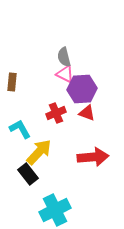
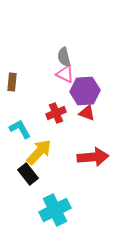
purple hexagon: moved 3 px right, 2 px down
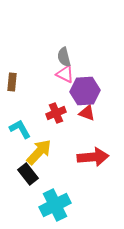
cyan cross: moved 5 px up
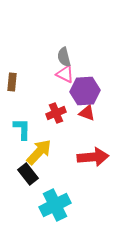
cyan L-shape: moved 2 px right; rotated 30 degrees clockwise
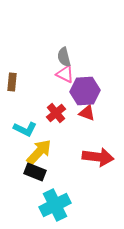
red cross: rotated 18 degrees counterclockwise
cyan L-shape: moved 3 px right; rotated 115 degrees clockwise
red arrow: moved 5 px right; rotated 12 degrees clockwise
black rectangle: moved 7 px right, 2 px up; rotated 30 degrees counterclockwise
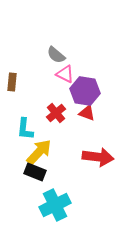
gray semicircle: moved 8 px left, 2 px up; rotated 36 degrees counterclockwise
purple hexagon: rotated 12 degrees clockwise
cyan L-shape: rotated 70 degrees clockwise
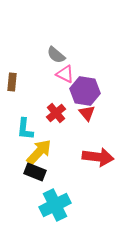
red triangle: rotated 30 degrees clockwise
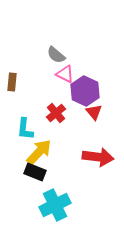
purple hexagon: rotated 16 degrees clockwise
red triangle: moved 7 px right, 1 px up
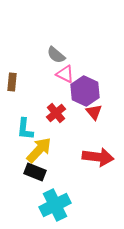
yellow arrow: moved 2 px up
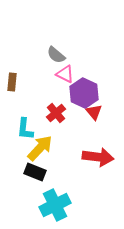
purple hexagon: moved 1 px left, 2 px down
yellow arrow: moved 1 px right, 2 px up
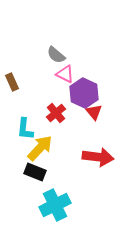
brown rectangle: rotated 30 degrees counterclockwise
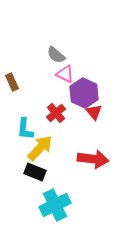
red arrow: moved 5 px left, 2 px down
